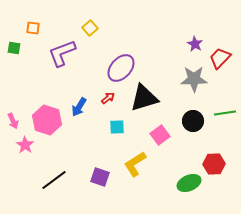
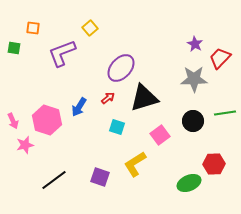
cyan square: rotated 21 degrees clockwise
pink star: rotated 24 degrees clockwise
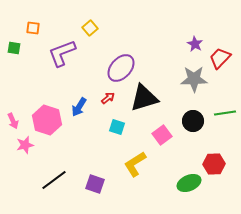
pink square: moved 2 px right
purple square: moved 5 px left, 7 px down
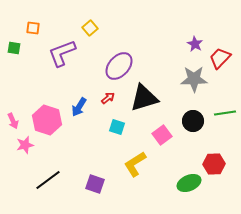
purple ellipse: moved 2 px left, 2 px up
black line: moved 6 px left
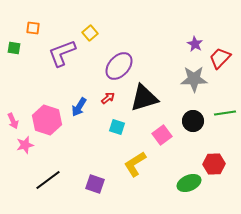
yellow square: moved 5 px down
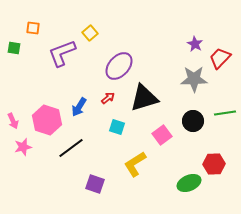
pink star: moved 2 px left, 2 px down
black line: moved 23 px right, 32 px up
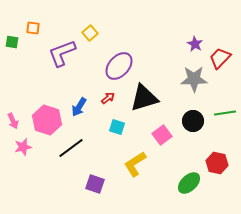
green square: moved 2 px left, 6 px up
red hexagon: moved 3 px right, 1 px up; rotated 15 degrees clockwise
green ellipse: rotated 20 degrees counterclockwise
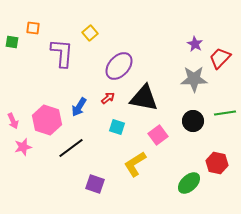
purple L-shape: rotated 116 degrees clockwise
black triangle: rotated 28 degrees clockwise
pink square: moved 4 px left
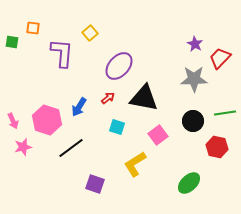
red hexagon: moved 16 px up
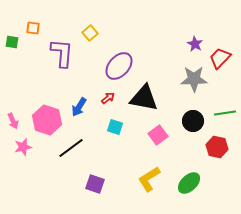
cyan square: moved 2 px left
yellow L-shape: moved 14 px right, 15 px down
